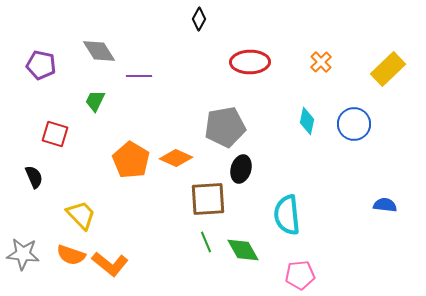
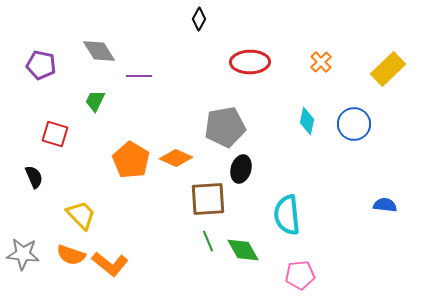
green line: moved 2 px right, 1 px up
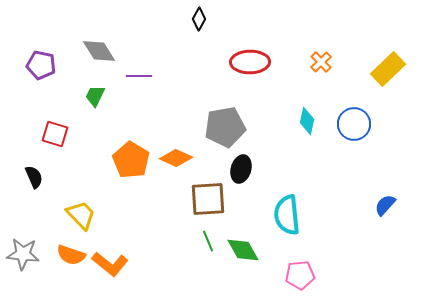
green trapezoid: moved 5 px up
blue semicircle: rotated 55 degrees counterclockwise
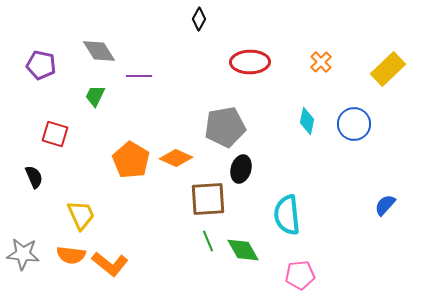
yellow trapezoid: rotated 20 degrees clockwise
orange semicircle: rotated 12 degrees counterclockwise
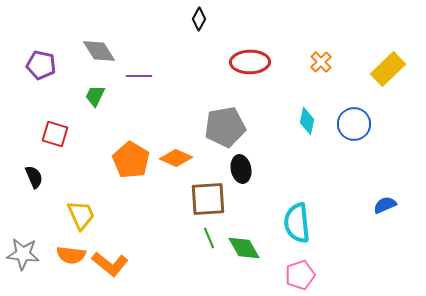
black ellipse: rotated 28 degrees counterclockwise
blue semicircle: rotated 25 degrees clockwise
cyan semicircle: moved 10 px right, 8 px down
green line: moved 1 px right, 3 px up
green diamond: moved 1 px right, 2 px up
pink pentagon: rotated 12 degrees counterclockwise
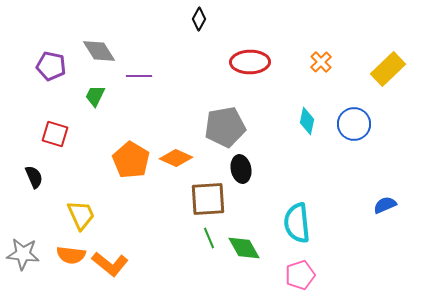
purple pentagon: moved 10 px right, 1 px down
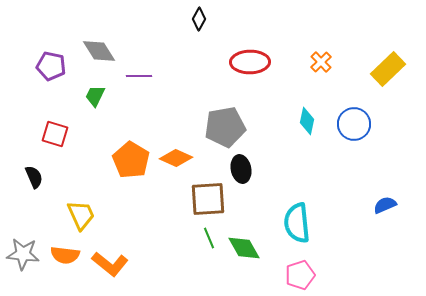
orange semicircle: moved 6 px left
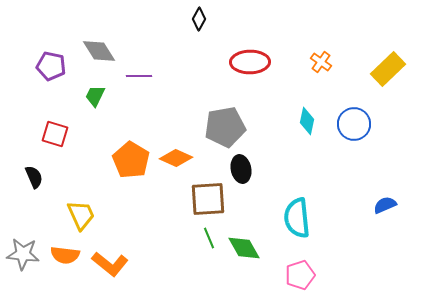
orange cross: rotated 10 degrees counterclockwise
cyan semicircle: moved 5 px up
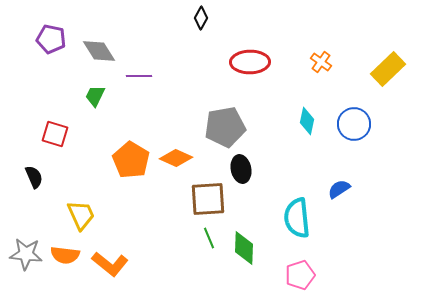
black diamond: moved 2 px right, 1 px up
purple pentagon: moved 27 px up
blue semicircle: moved 46 px left, 16 px up; rotated 10 degrees counterclockwise
green diamond: rotated 32 degrees clockwise
gray star: moved 3 px right
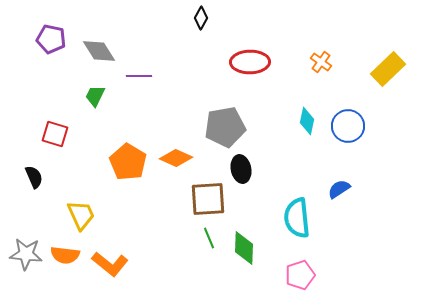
blue circle: moved 6 px left, 2 px down
orange pentagon: moved 3 px left, 2 px down
